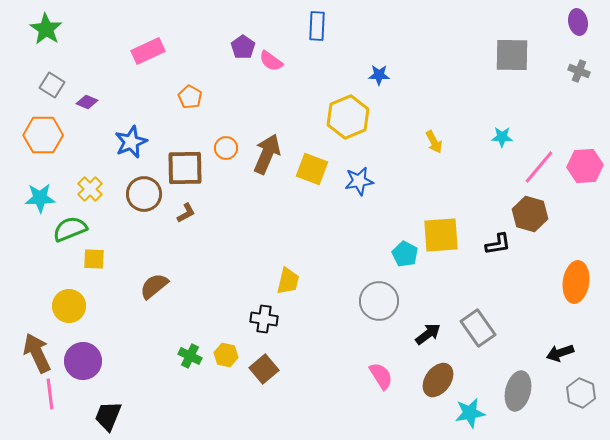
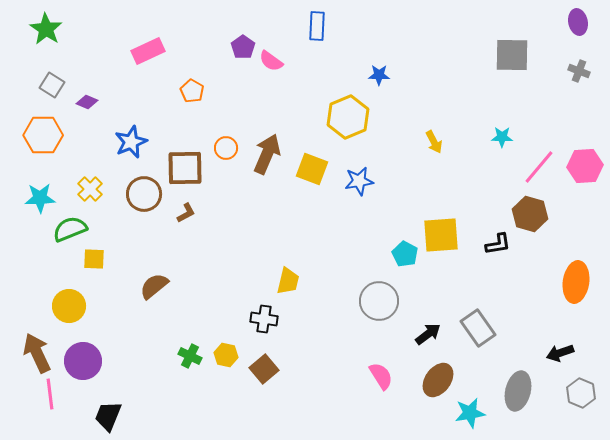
orange pentagon at (190, 97): moved 2 px right, 6 px up
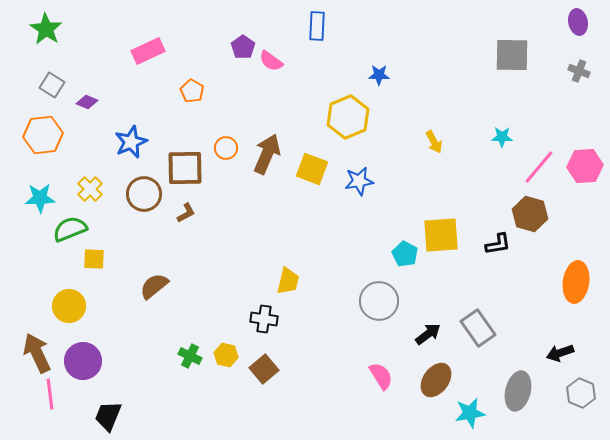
orange hexagon at (43, 135): rotated 6 degrees counterclockwise
brown ellipse at (438, 380): moved 2 px left
